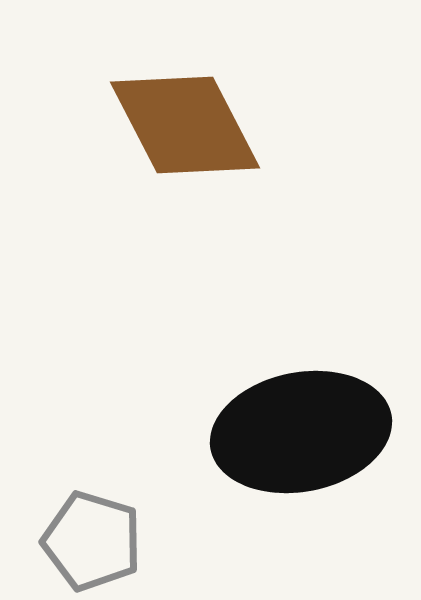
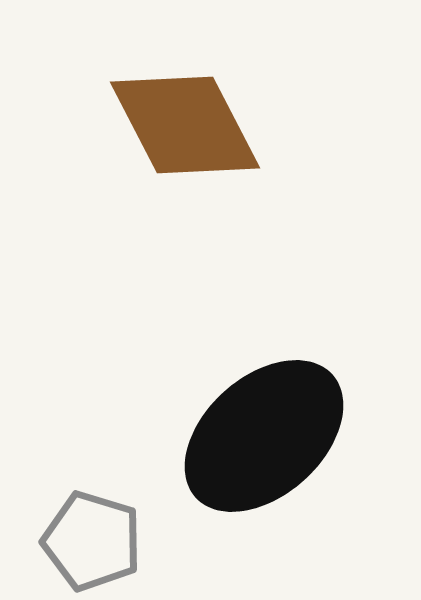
black ellipse: moved 37 px left, 4 px down; rotated 31 degrees counterclockwise
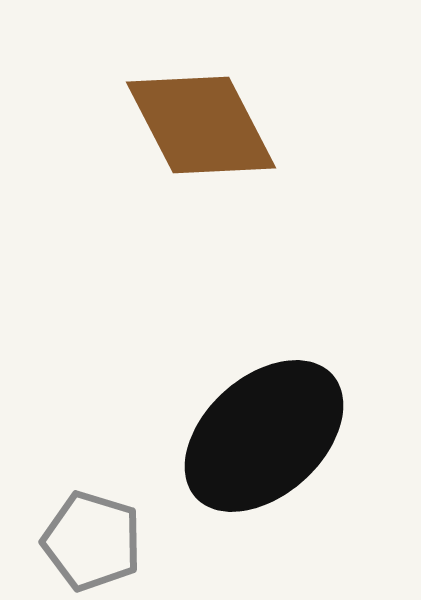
brown diamond: moved 16 px right
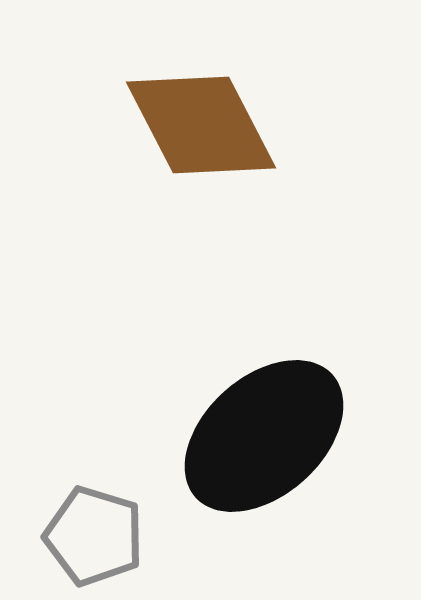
gray pentagon: moved 2 px right, 5 px up
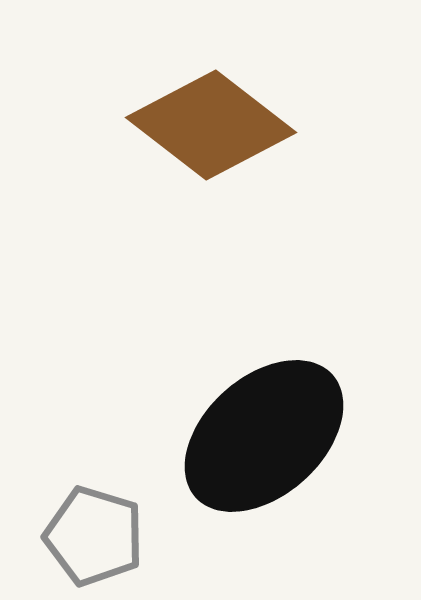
brown diamond: moved 10 px right; rotated 25 degrees counterclockwise
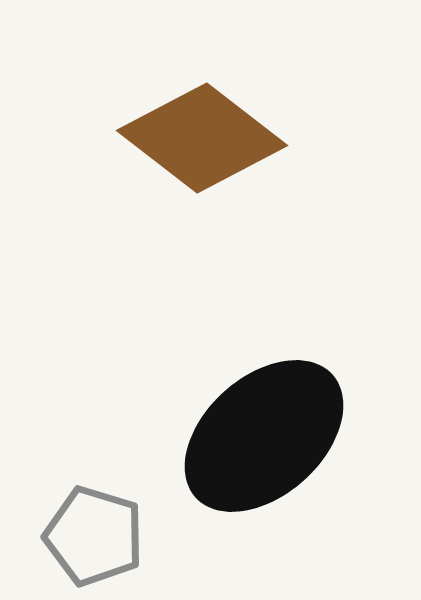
brown diamond: moved 9 px left, 13 px down
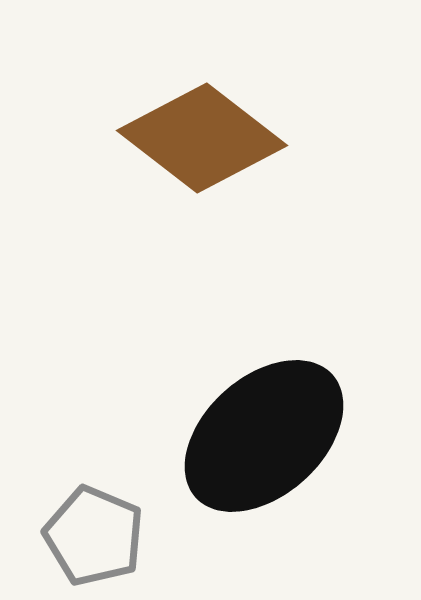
gray pentagon: rotated 6 degrees clockwise
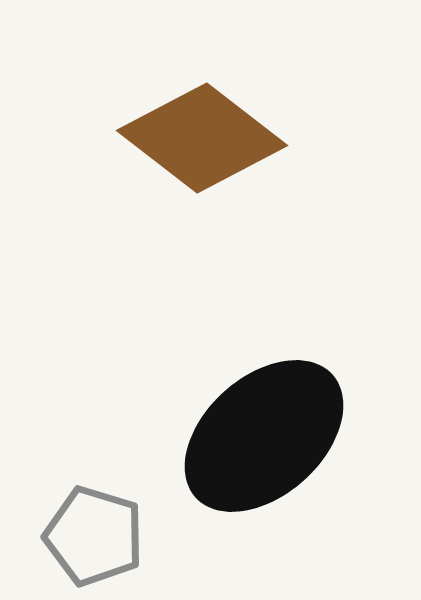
gray pentagon: rotated 6 degrees counterclockwise
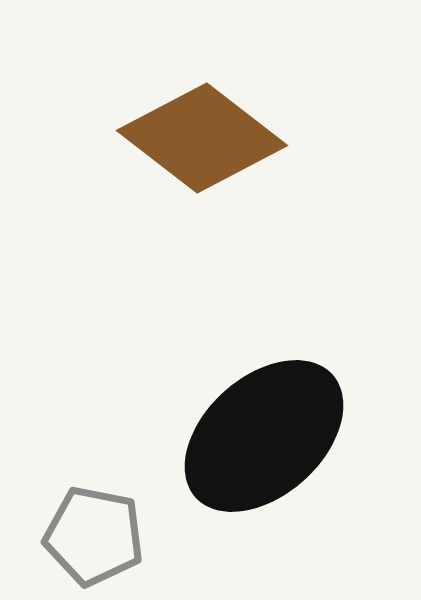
gray pentagon: rotated 6 degrees counterclockwise
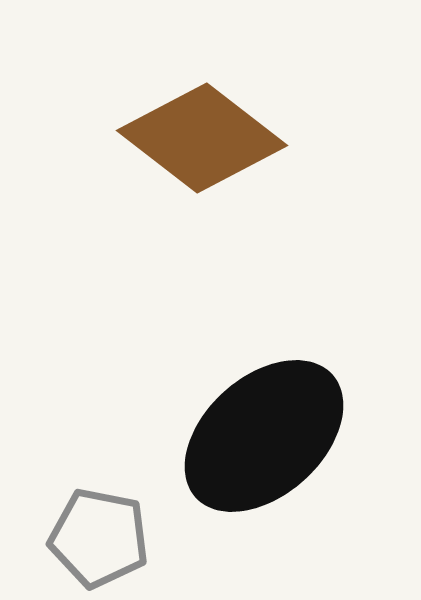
gray pentagon: moved 5 px right, 2 px down
